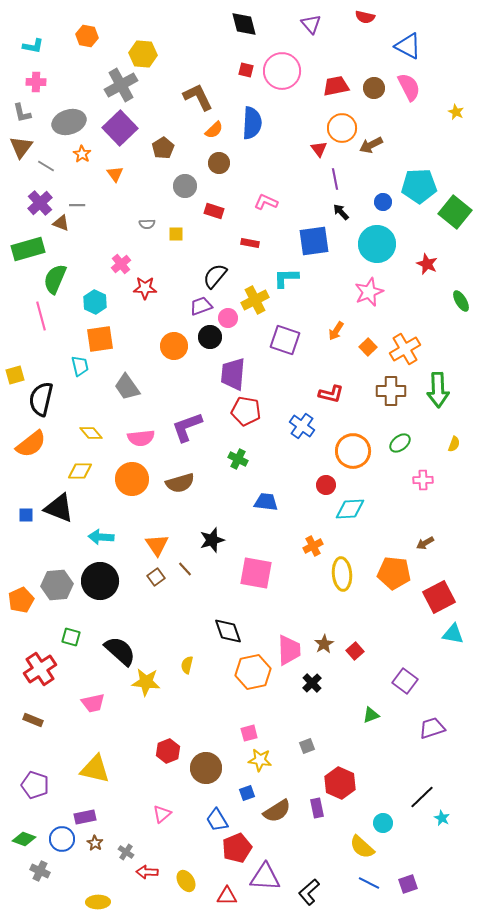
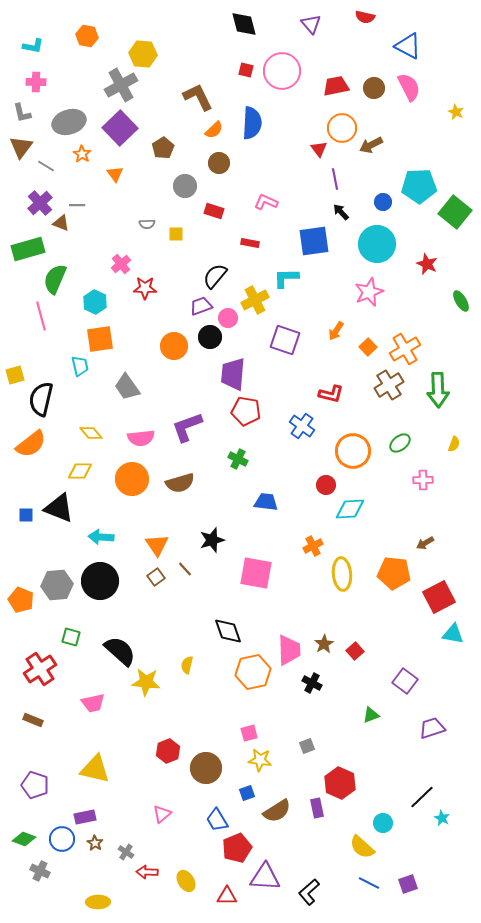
brown cross at (391, 391): moved 2 px left, 6 px up; rotated 32 degrees counterclockwise
orange pentagon at (21, 600): rotated 25 degrees counterclockwise
black cross at (312, 683): rotated 18 degrees counterclockwise
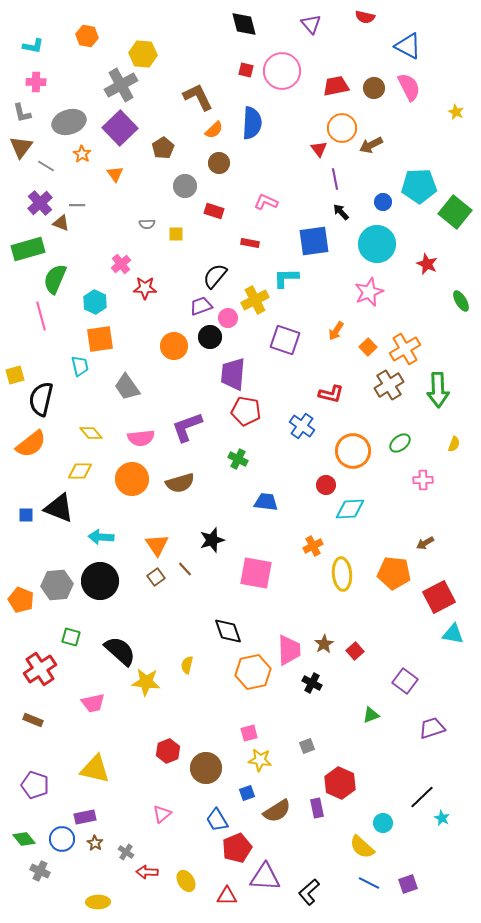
green diamond at (24, 839): rotated 30 degrees clockwise
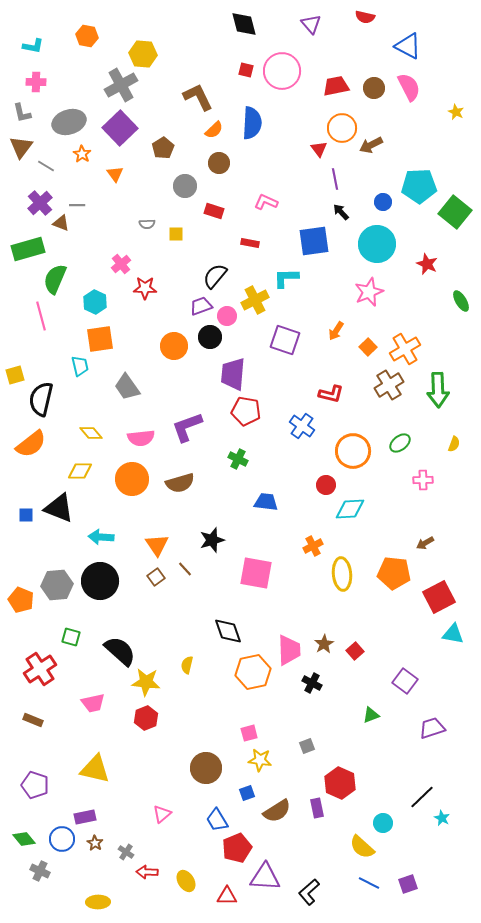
pink circle at (228, 318): moved 1 px left, 2 px up
red hexagon at (168, 751): moved 22 px left, 33 px up
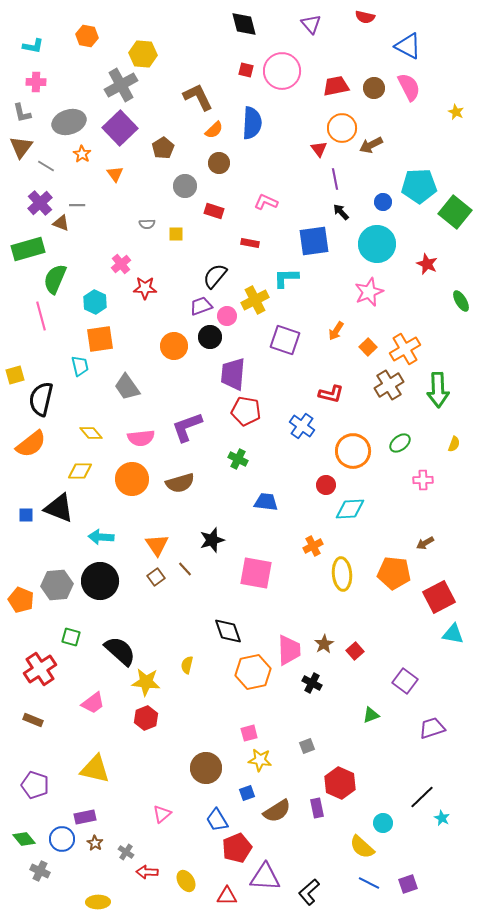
pink trapezoid at (93, 703): rotated 25 degrees counterclockwise
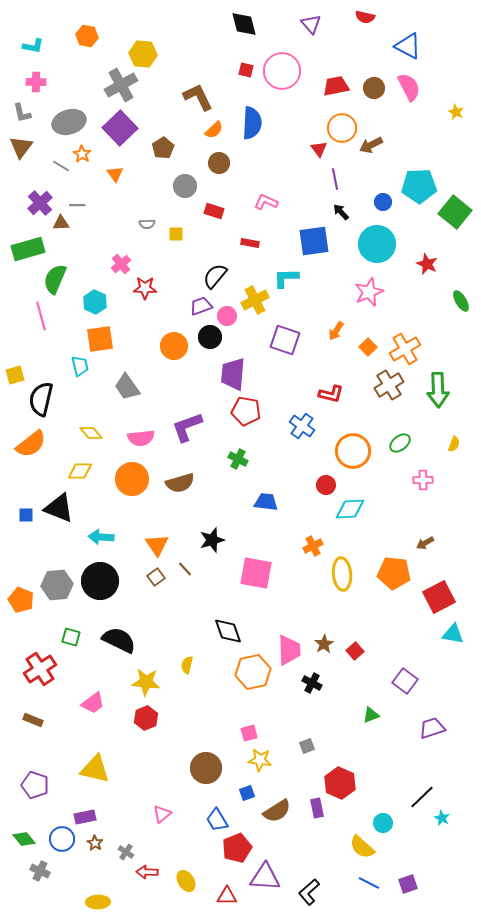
gray line at (46, 166): moved 15 px right
brown triangle at (61, 223): rotated 24 degrees counterclockwise
black semicircle at (120, 651): moved 1 px left, 11 px up; rotated 16 degrees counterclockwise
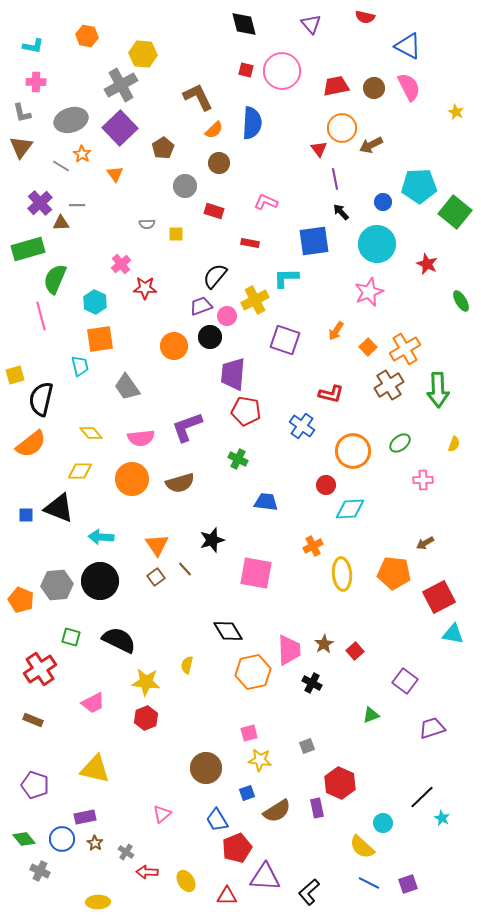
gray ellipse at (69, 122): moved 2 px right, 2 px up
black diamond at (228, 631): rotated 12 degrees counterclockwise
pink trapezoid at (93, 703): rotated 10 degrees clockwise
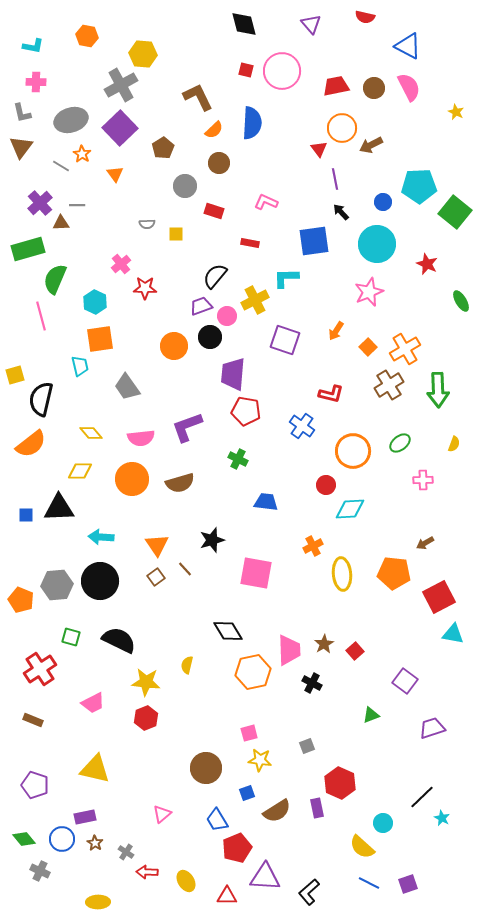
black triangle at (59, 508): rotated 24 degrees counterclockwise
